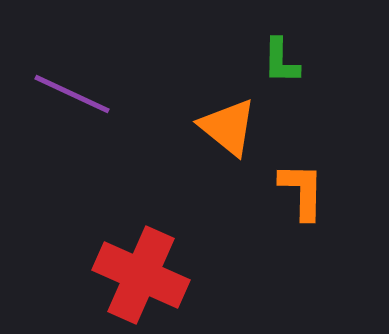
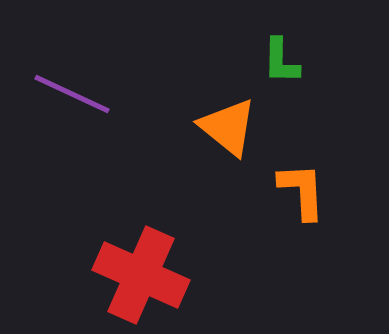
orange L-shape: rotated 4 degrees counterclockwise
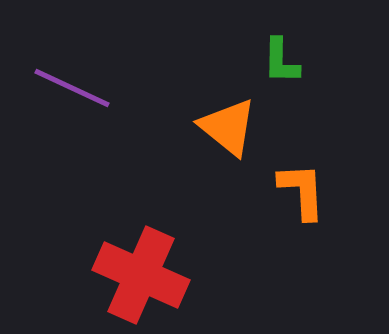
purple line: moved 6 px up
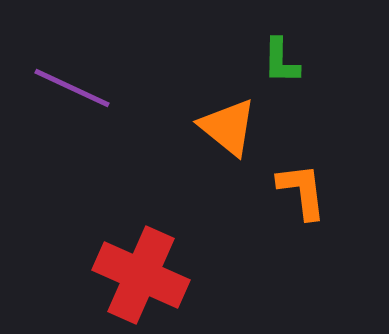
orange L-shape: rotated 4 degrees counterclockwise
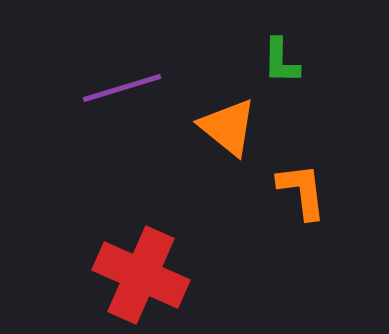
purple line: moved 50 px right; rotated 42 degrees counterclockwise
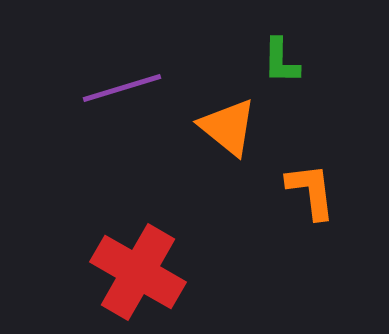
orange L-shape: moved 9 px right
red cross: moved 3 px left, 3 px up; rotated 6 degrees clockwise
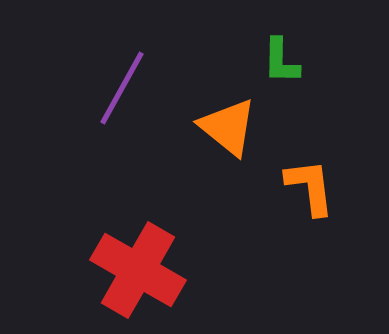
purple line: rotated 44 degrees counterclockwise
orange L-shape: moved 1 px left, 4 px up
red cross: moved 2 px up
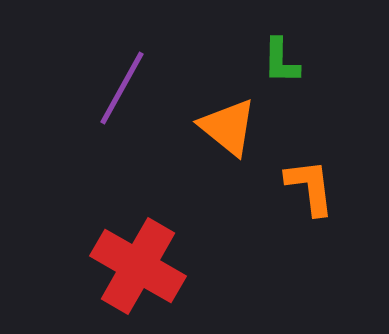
red cross: moved 4 px up
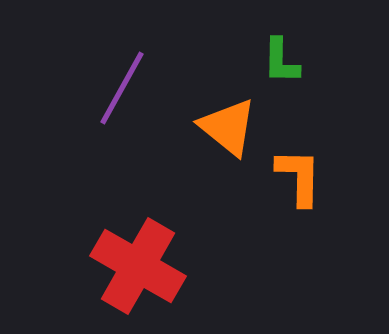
orange L-shape: moved 11 px left, 10 px up; rotated 8 degrees clockwise
